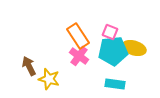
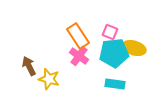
cyan pentagon: moved 1 px right, 2 px down
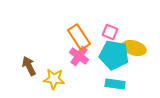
orange rectangle: moved 1 px right, 1 px down
cyan pentagon: moved 2 px down; rotated 16 degrees clockwise
yellow star: moved 5 px right; rotated 10 degrees counterclockwise
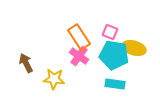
brown arrow: moved 3 px left, 3 px up
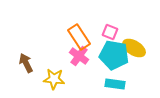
yellow ellipse: rotated 15 degrees clockwise
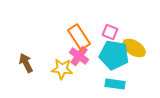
yellow star: moved 8 px right, 10 px up
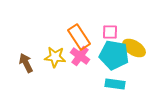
pink square: rotated 21 degrees counterclockwise
pink cross: moved 1 px right
yellow star: moved 7 px left, 12 px up
